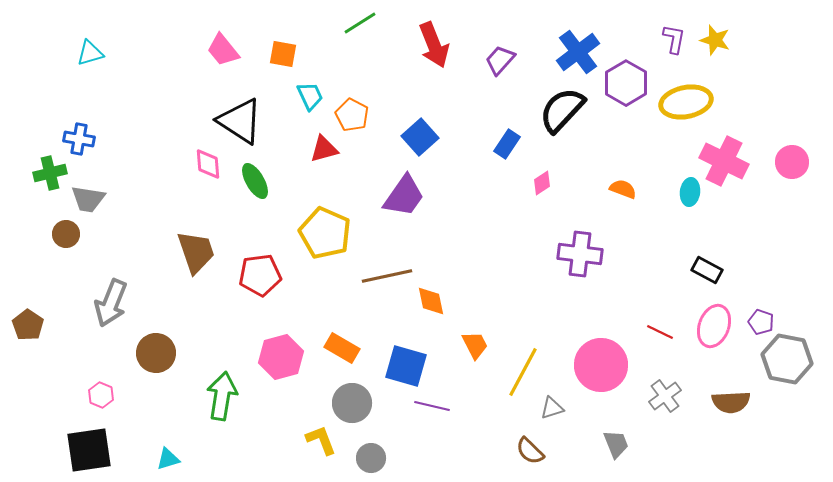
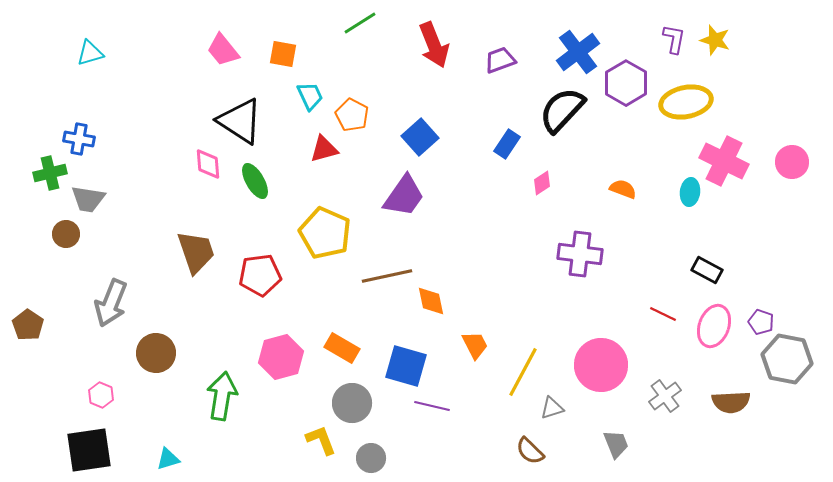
purple trapezoid at (500, 60): rotated 28 degrees clockwise
red line at (660, 332): moved 3 px right, 18 px up
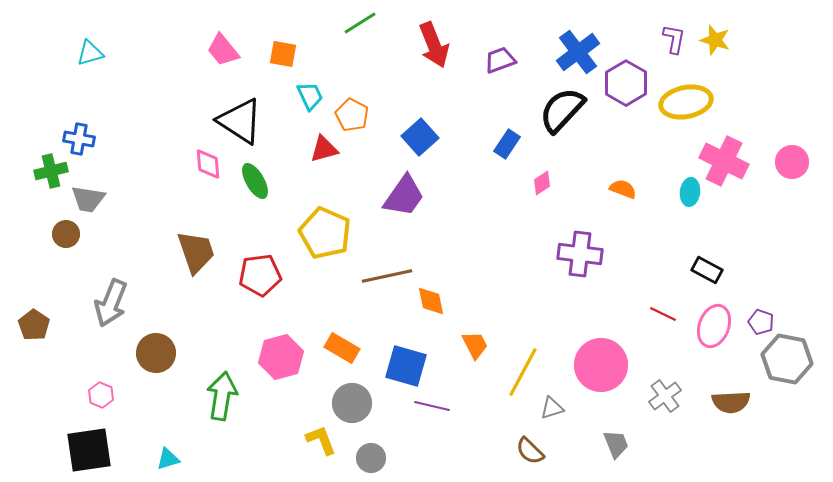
green cross at (50, 173): moved 1 px right, 2 px up
brown pentagon at (28, 325): moved 6 px right
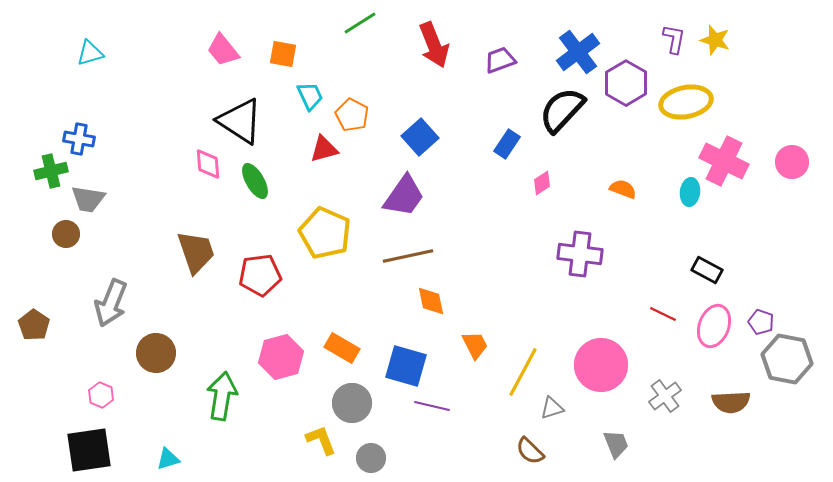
brown line at (387, 276): moved 21 px right, 20 px up
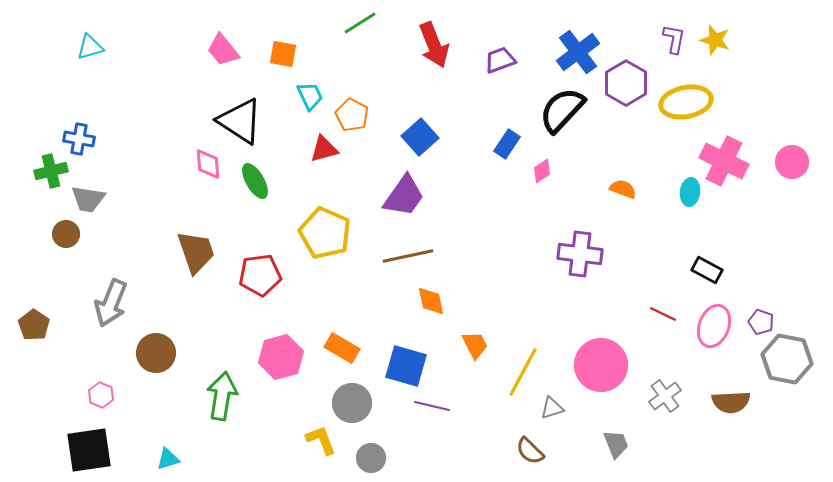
cyan triangle at (90, 53): moved 6 px up
pink diamond at (542, 183): moved 12 px up
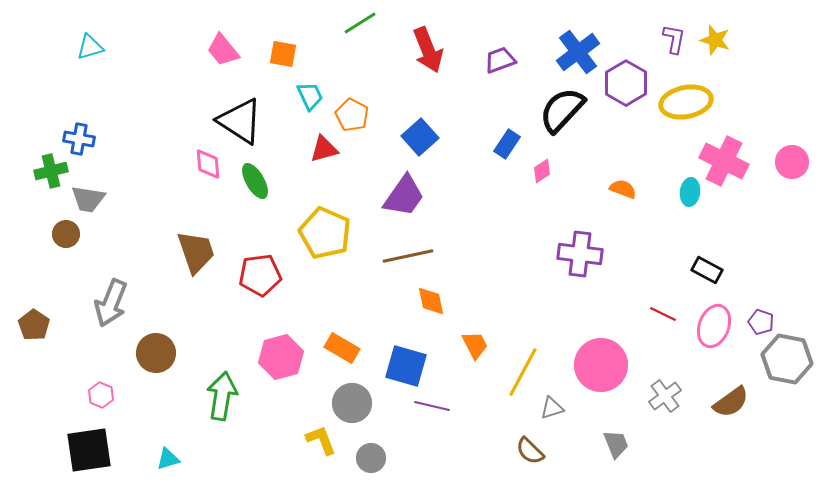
red arrow at (434, 45): moved 6 px left, 5 px down
brown semicircle at (731, 402): rotated 33 degrees counterclockwise
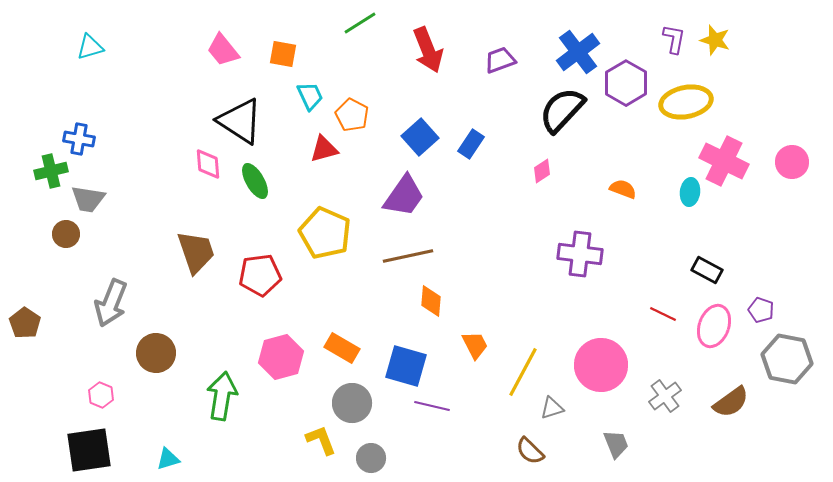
blue rectangle at (507, 144): moved 36 px left
orange diamond at (431, 301): rotated 16 degrees clockwise
purple pentagon at (761, 322): moved 12 px up
brown pentagon at (34, 325): moved 9 px left, 2 px up
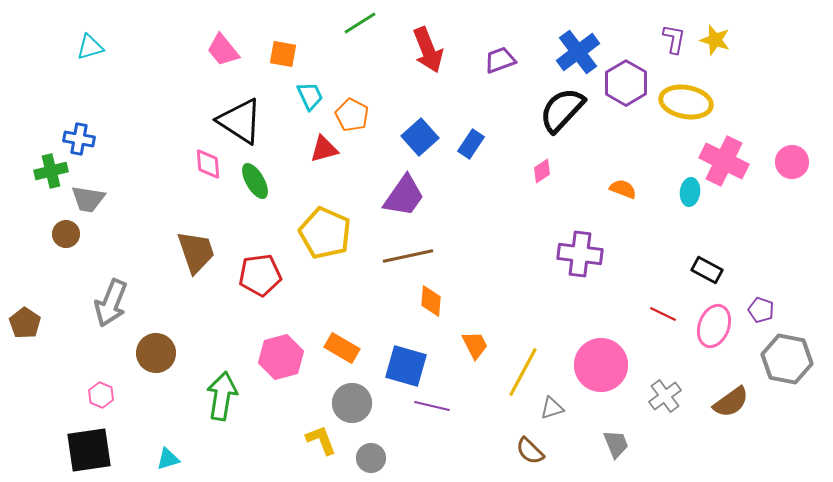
yellow ellipse at (686, 102): rotated 21 degrees clockwise
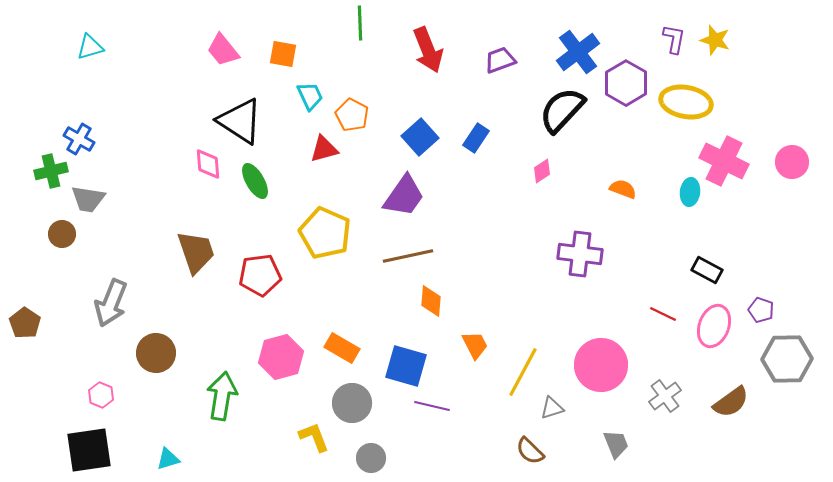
green line at (360, 23): rotated 60 degrees counterclockwise
blue cross at (79, 139): rotated 20 degrees clockwise
blue rectangle at (471, 144): moved 5 px right, 6 px up
brown circle at (66, 234): moved 4 px left
gray hexagon at (787, 359): rotated 12 degrees counterclockwise
yellow L-shape at (321, 440): moved 7 px left, 3 px up
